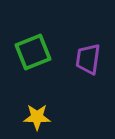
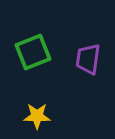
yellow star: moved 1 px up
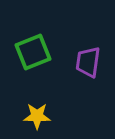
purple trapezoid: moved 3 px down
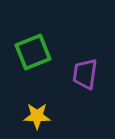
purple trapezoid: moved 3 px left, 12 px down
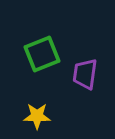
green square: moved 9 px right, 2 px down
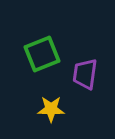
yellow star: moved 14 px right, 7 px up
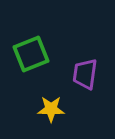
green square: moved 11 px left
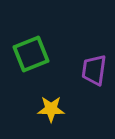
purple trapezoid: moved 9 px right, 4 px up
